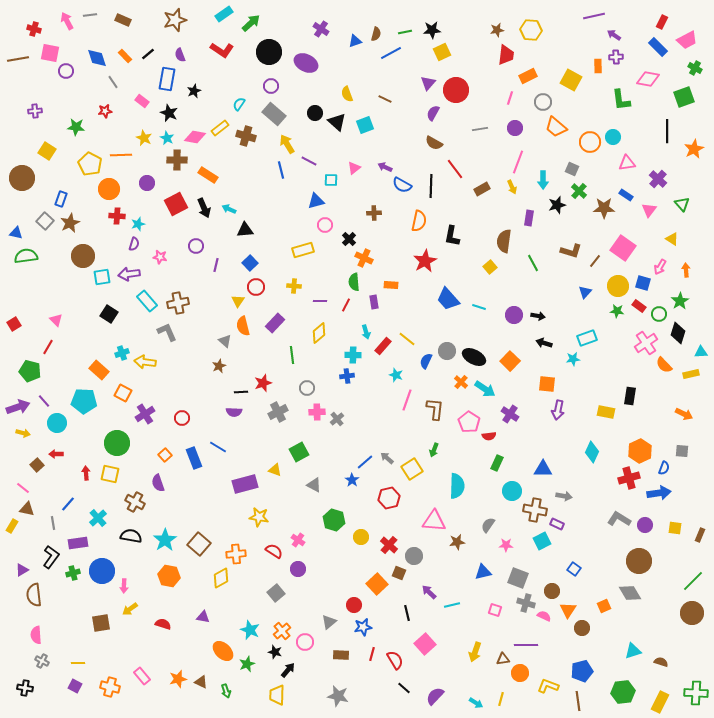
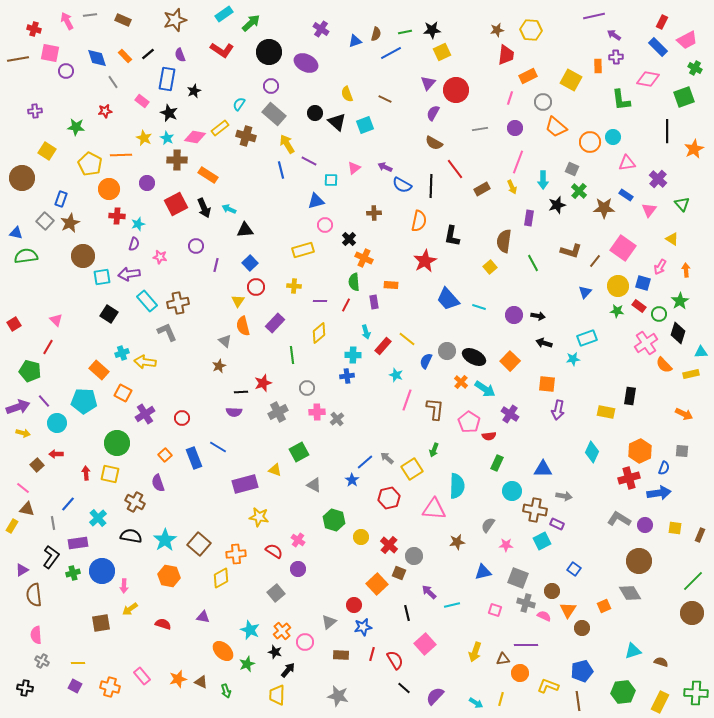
pink triangle at (434, 521): moved 12 px up
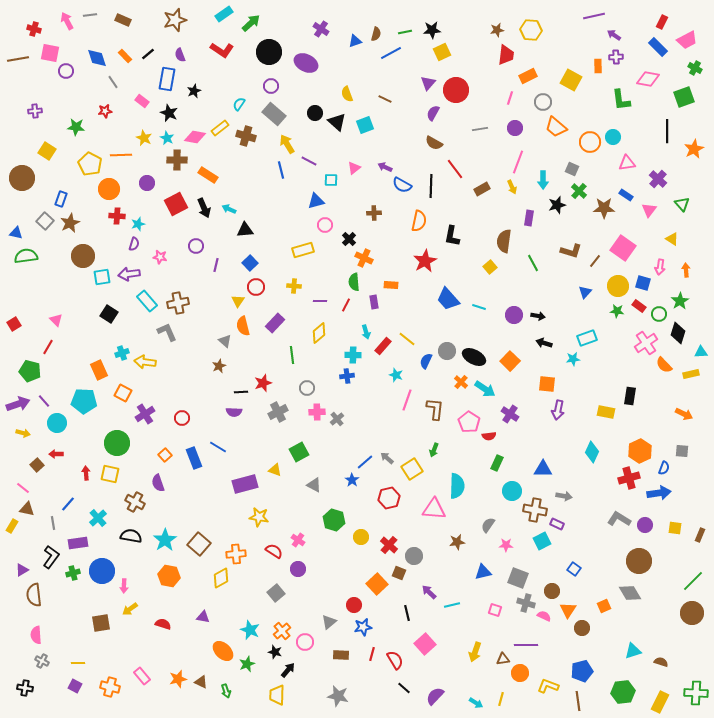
pink arrow at (660, 267): rotated 21 degrees counterclockwise
orange rectangle at (99, 370): rotated 24 degrees clockwise
purple arrow at (18, 407): moved 3 px up
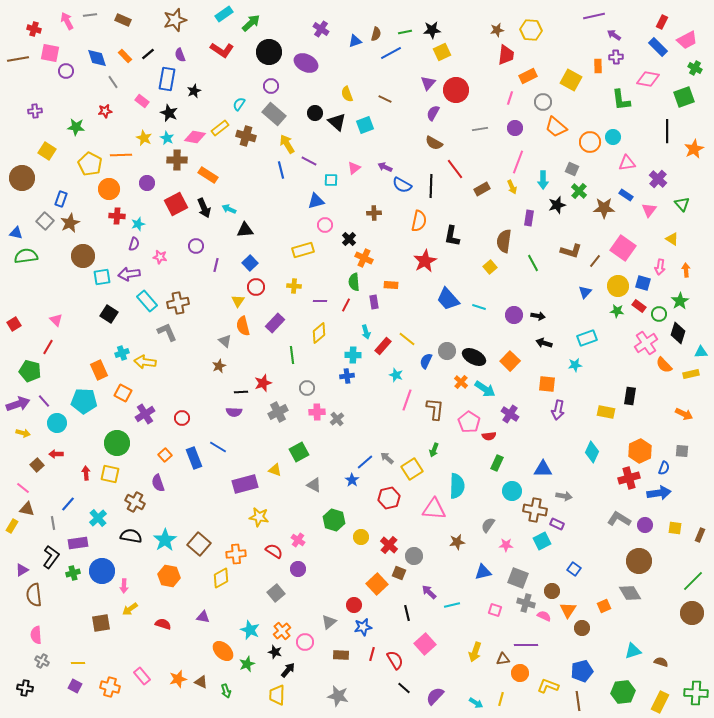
cyan star at (573, 359): moved 2 px right, 6 px down
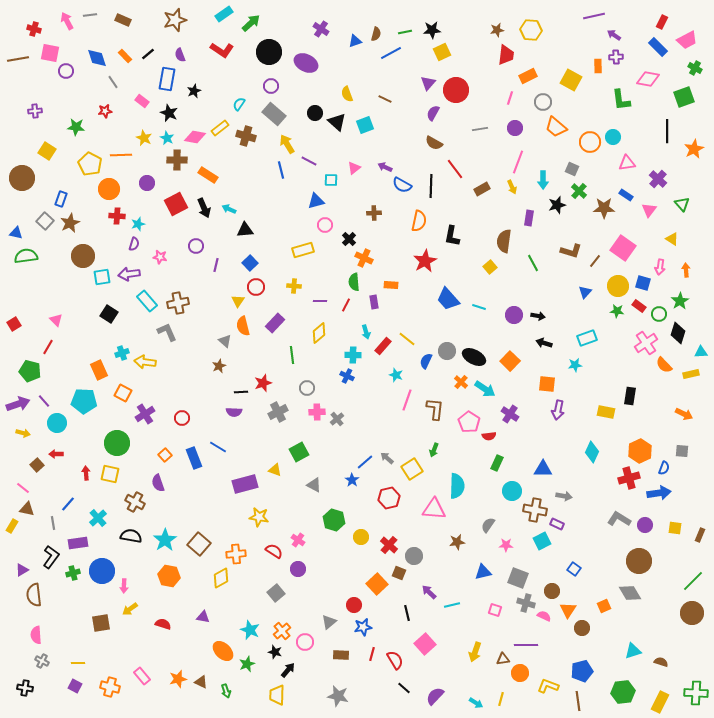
blue cross at (347, 376): rotated 32 degrees clockwise
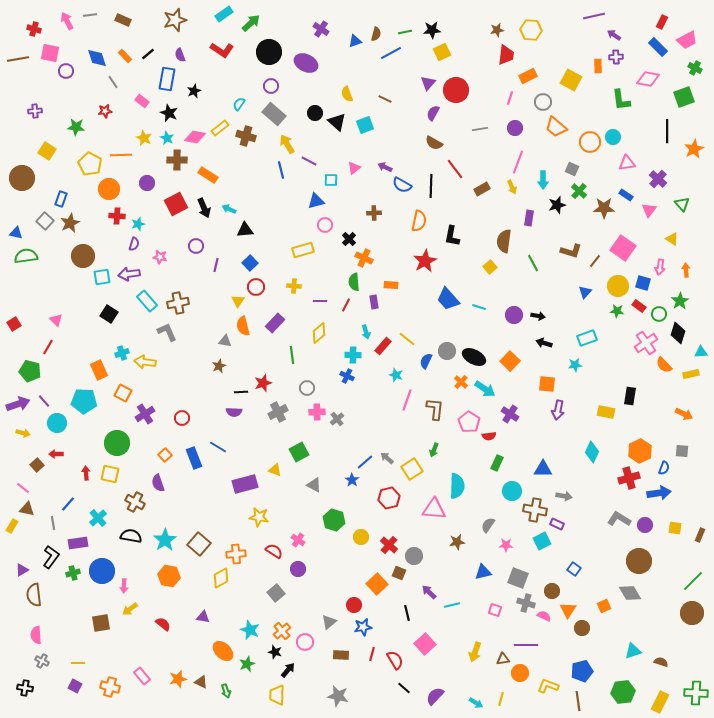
gray triangle at (225, 341): rotated 32 degrees counterclockwise
red semicircle at (163, 624): rotated 21 degrees clockwise
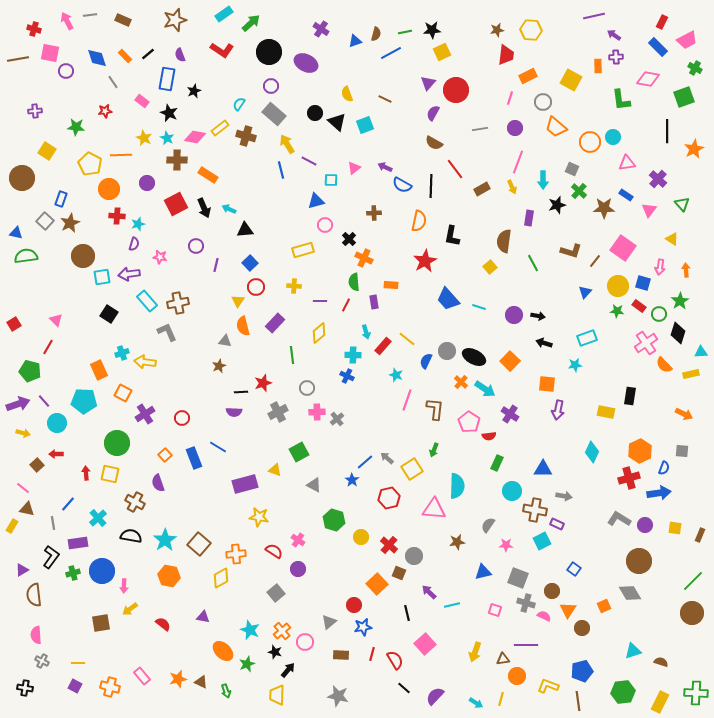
orange circle at (520, 673): moved 3 px left, 3 px down
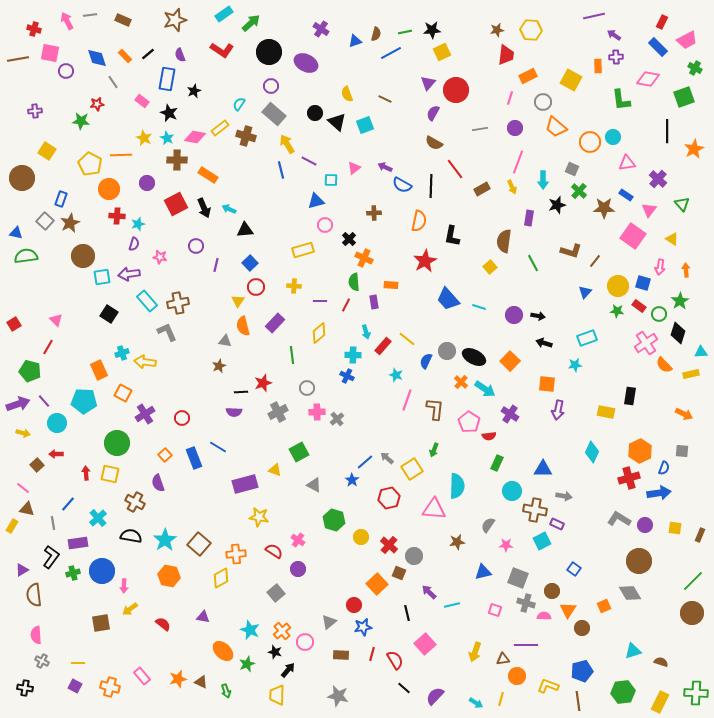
red star at (105, 111): moved 8 px left, 7 px up
green star at (76, 127): moved 5 px right, 6 px up
pink square at (623, 248): moved 10 px right, 12 px up
pink semicircle at (544, 616): rotated 24 degrees counterclockwise
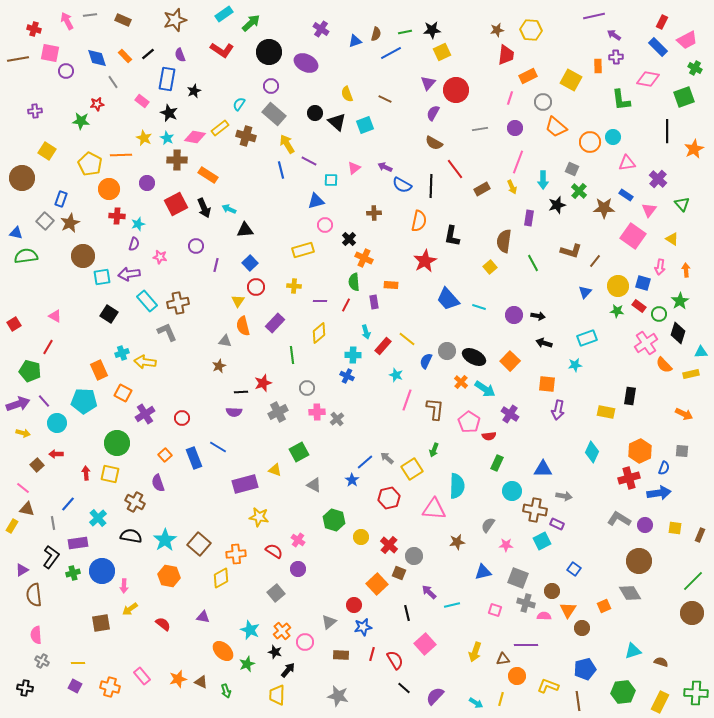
pink triangle at (56, 320): moved 1 px left, 4 px up; rotated 16 degrees counterclockwise
blue pentagon at (582, 671): moved 3 px right, 2 px up
